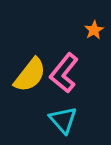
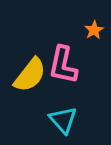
pink L-shape: moved 1 px left, 8 px up; rotated 27 degrees counterclockwise
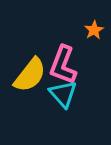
pink L-shape: rotated 9 degrees clockwise
cyan triangle: moved 26 px up
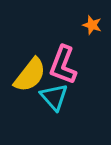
orange star: moved 2 px left, 5 px up; rotated 24 degrees counterclockwise
cyan triangle: moved 9 px left, 3 px down
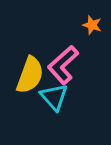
pink L-shape: rotated 27 degrees clockwise
yellow semicircle: rotated 18 degrees counterclockwise
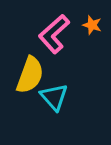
pink L-shape: moved 9 px left, 31 px up
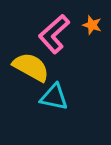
yellow semicircle: moved 1 px right, 8 px up; rotated 81 degrees counterclockwise
cyan triangle: rotated 36 degrees counterclockwise
